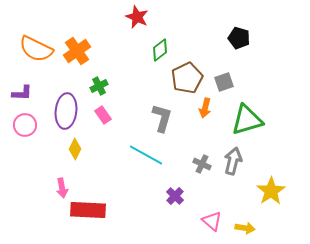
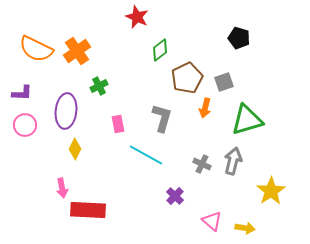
pink rectangle: moved 15 px right, 9 px down; rotated 24 degrees clockwise
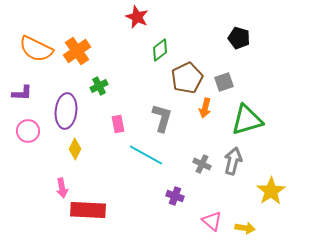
pink circle: moved 3 px right, 6 px down
purple cross: rotated 24 degrees counterclockwise
